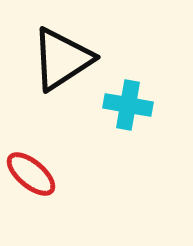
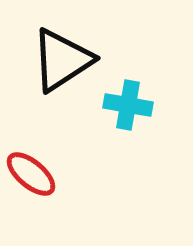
black triangle: moved 1 px down
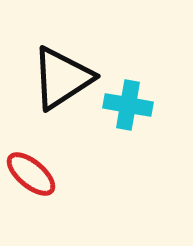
black triangle: moved 18 px down
